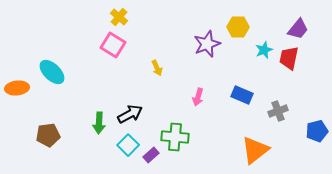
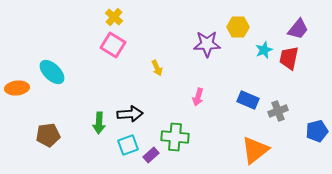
yellow cross: moved 5 px left
purple star: rotated 20 degrees clockwise
blue rectangle: moved 6 px right, 5 px down
black arrow: rotated 25 degrees clockwise
cyan square: rotated 25 degrees clockwise
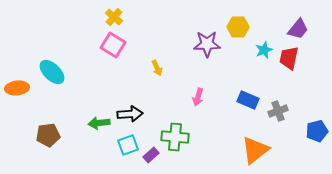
green arrow: rotated 80 degrees clockwise
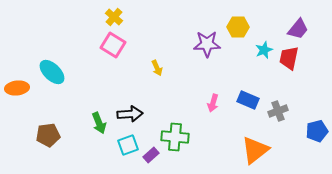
pink arrow: moved 15 px right, 6 px down
green arrow: rotated 105 degrees counterclockwise
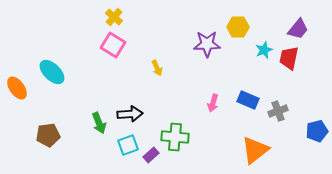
orange ellipse: rotated 60 degrees clockwise
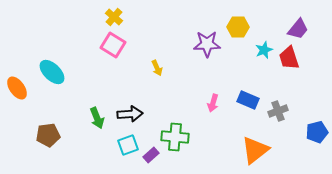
red trapezoid: rotated 30 degrees counterclockwise
green arrow: moved 2 px left, 5 px up
blue pentagon: moved 1 px down
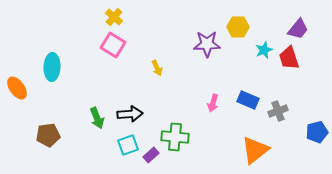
cyan ellipse: moved 5 px up; rotated 48 degrees clockwise
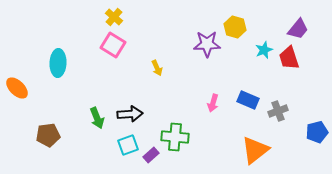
yellow hexagon: moved 3 px left; rotated 15 degrees clockwise
cyan ellipse: moved 6 px right, 4 px up
orange ellipse: rotated 10 degrees counterclockwise
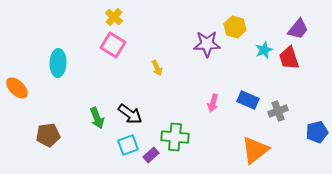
black arrow: rotated 40 degrees clockwise
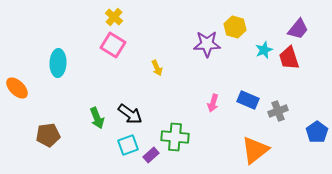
blue pentagon: rotated 20 degrees counterclockwise
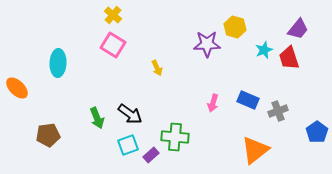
yellow cross: moved 1 px left, 2 px up
